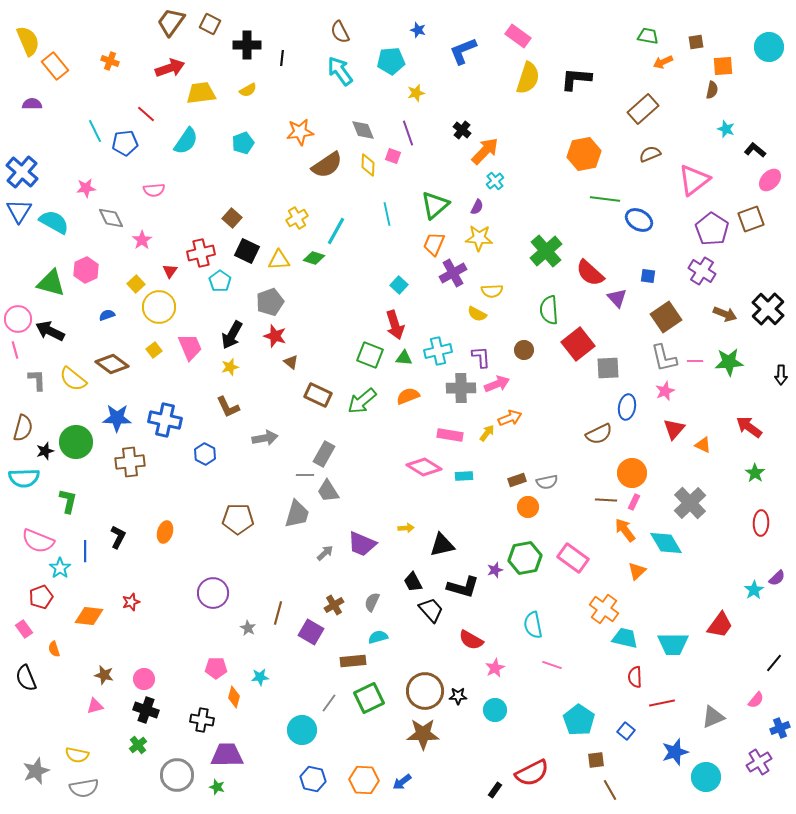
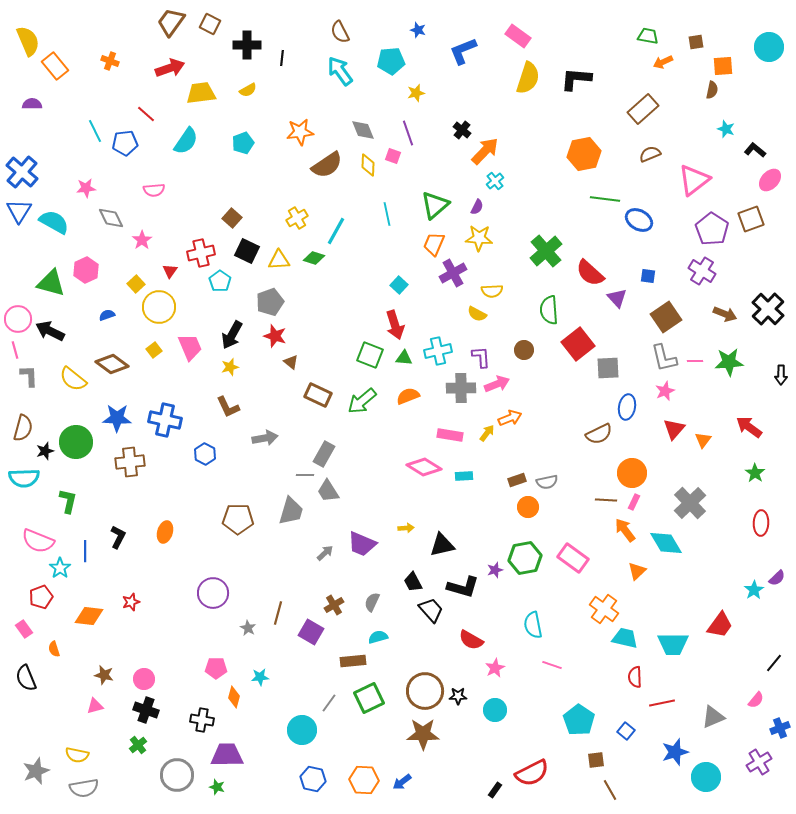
gray L-shape at (37, 380): moved 8 px left, 4 px up
orange triangle at (703, 445): moved 5 px up; rotated 42 degrees clockwise
gray trapezoid at (297, 514): moved 6 px left, 3 px up
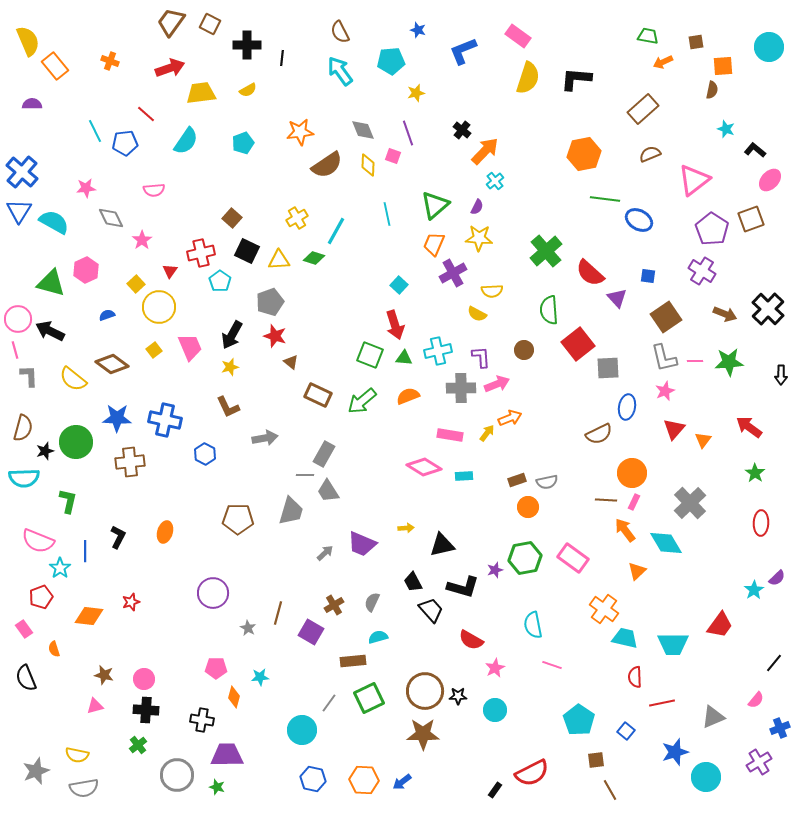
black cross at (146, 710): rotated 15 degrees counterclockwise
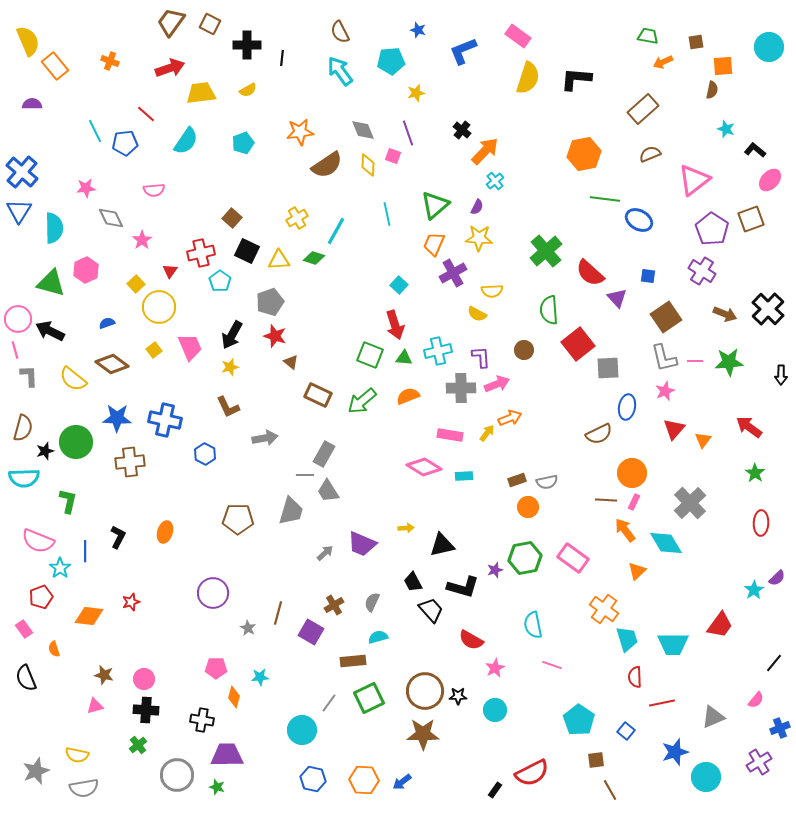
cyan semicircle at (54, 222): moved 6 px down; rotated 60 degrees clockwise
blue semicircle at (107, 315): moved 8 px down
cyan trapezoid at (625, 638): moved 2 px right, 1 px down; rotated 60 degrees clockwise
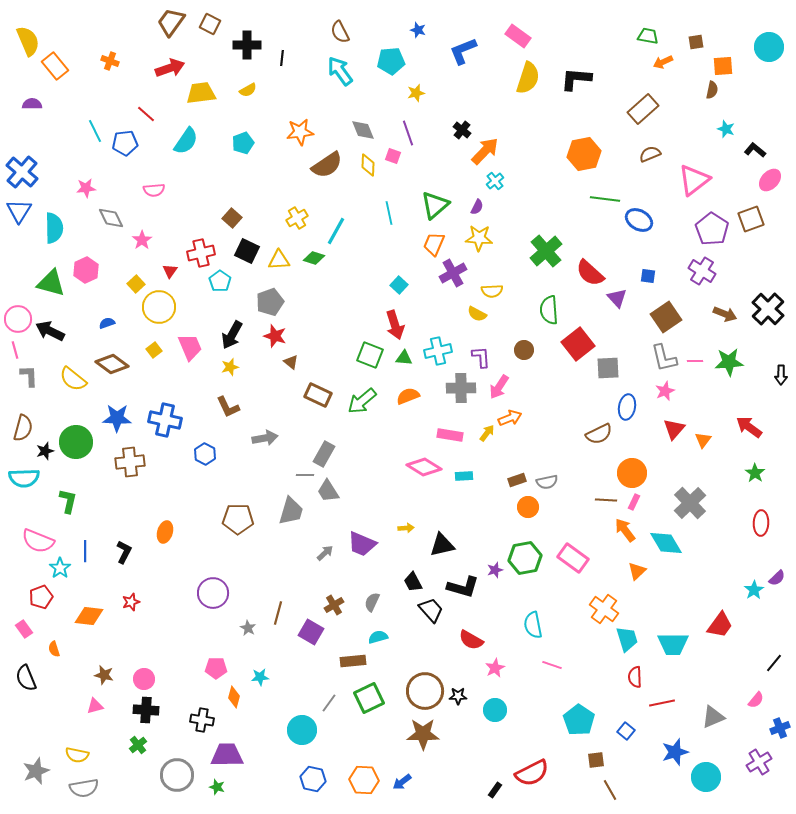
cyan line at (387, 214): moved 2 px right, 1 px up
pink arrow at (497, 384): moved 2 px right, 3 px down; rotated 145 degrees clockwise
black L-shape at (118, 537): moved 6 px right, 15 px down
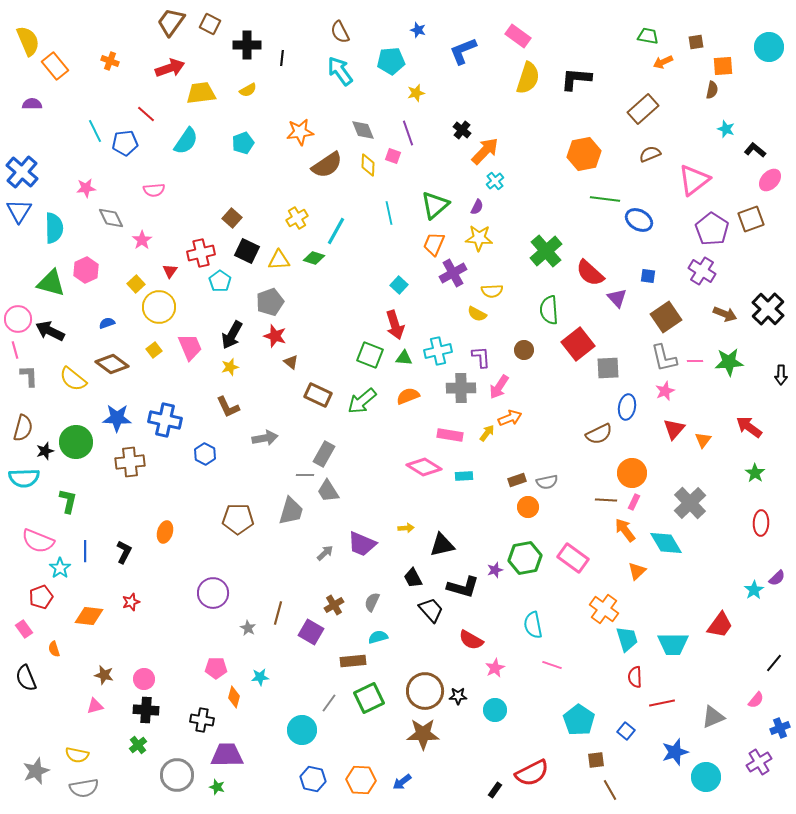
black trapezoid at (413, 582): moved 4 px up
orange hexagon at (364, 780): moved 3 px left
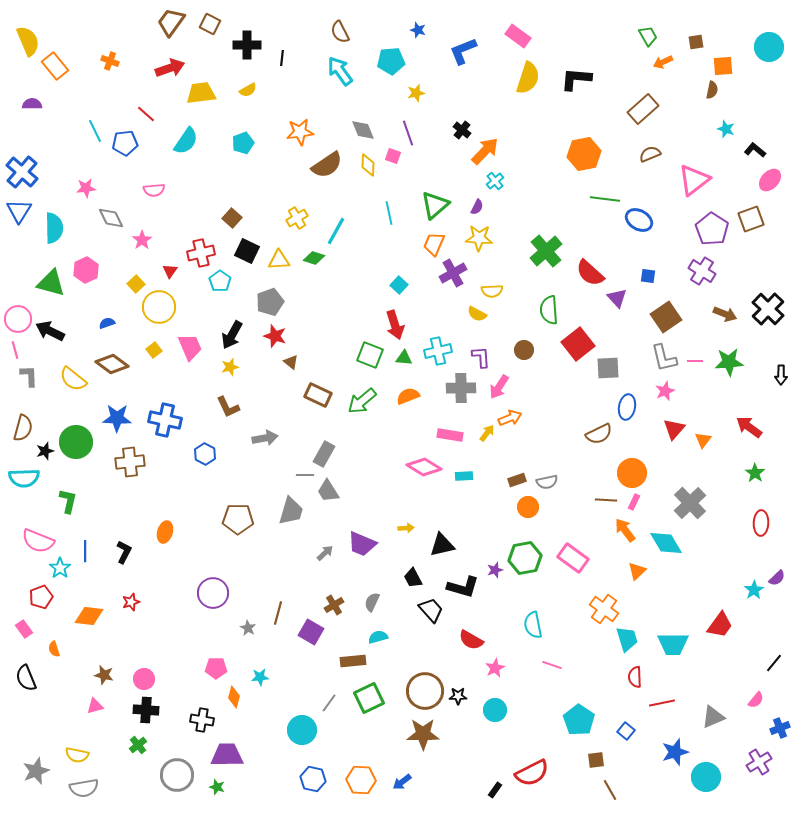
green trapezoid at (648, 36): rotated 50 degrees clockwise
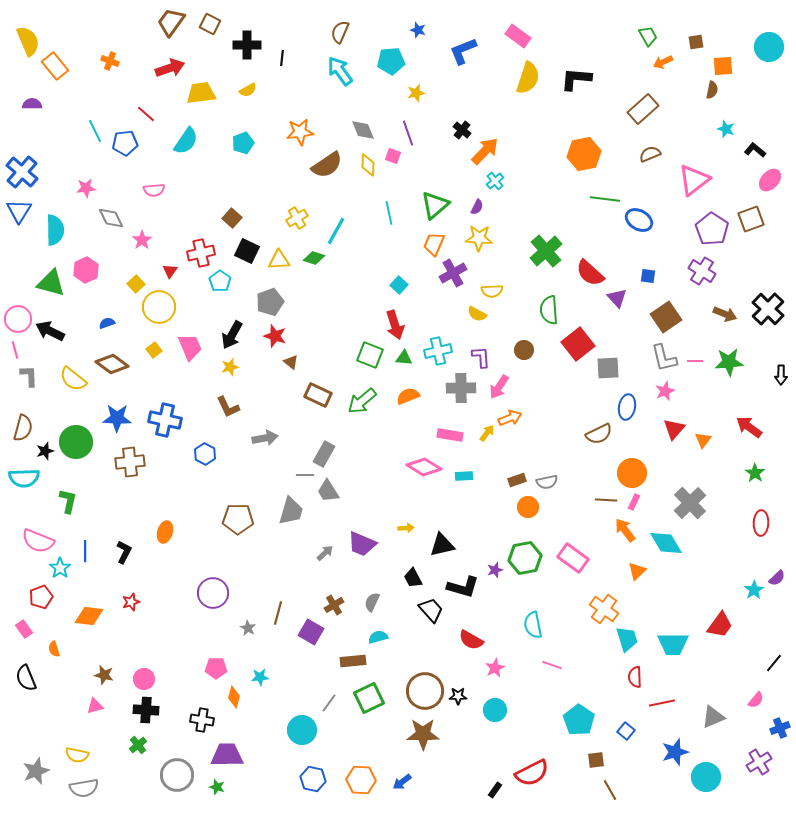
brown semicircle at (340, 32): rotated 50 degrees clockwise
cyan semicircle at (54, 228): moved 1 px right, 2 px down
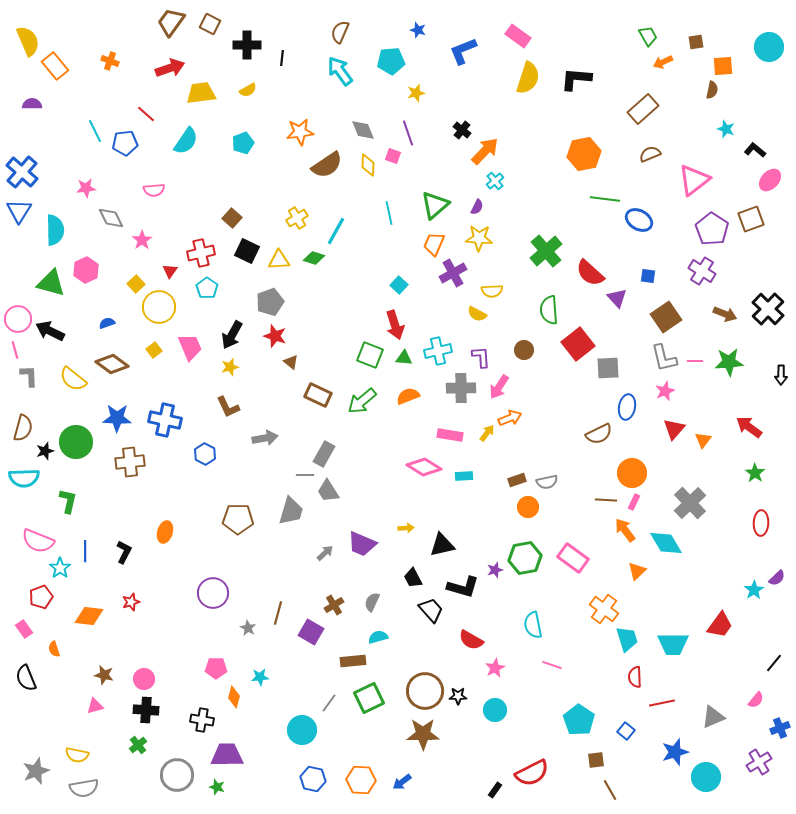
cyan pentagon at (220, 281): moved 13 px left, 7 px down
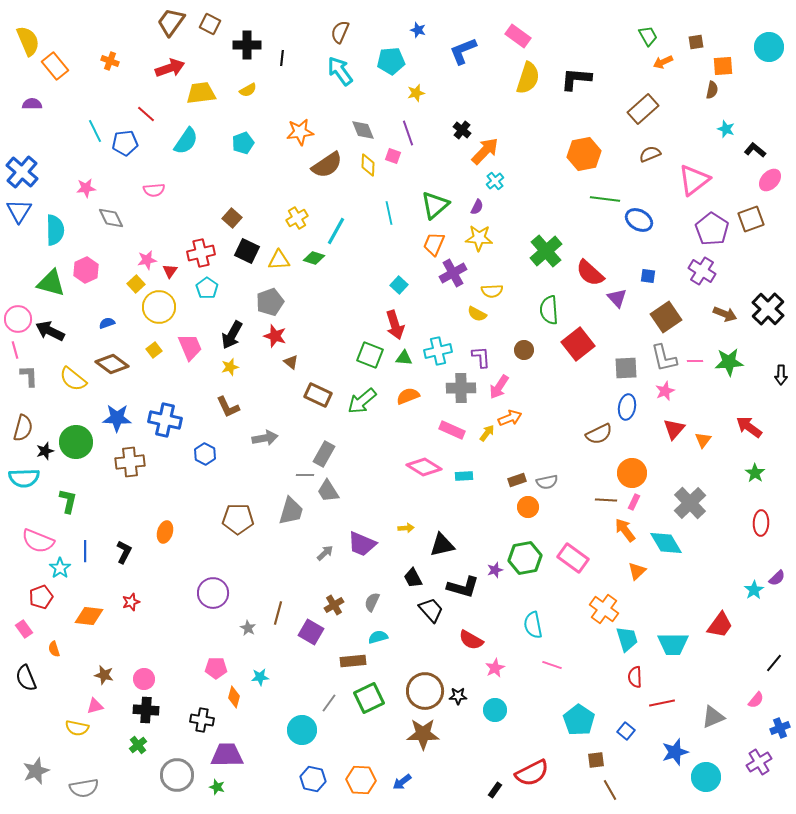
pink star at (142, 240): moved 5 px right, 20 px down; rotated 24 degrees clockwise
gray square at (608, 368): moved 18 px right
pink rectangle at (450, 435): moved 2 px right, 5 px up; rotated 15 degrees clockwise
yellow semicircle at (77, 755): moved 27 px up
